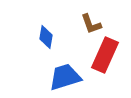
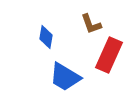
red rectangle: moved 4 px right
blue trapezoid: rotated 132 degrees counterclockwise
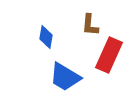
brown L-shape: moved 1 px left, 1 px down; rotated 25 degrees clockwise
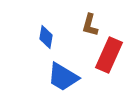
brown L-shape: rotated 10 degrees clockwise
blue trapezoid: moved 2 px left
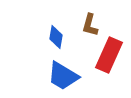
blue diamond: moved 10 px right
blue trapezoid: moved 1 px up
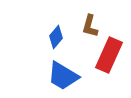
brown L-shape: moved 1 px down
blue diamond: rotated 30 degrees clockwise
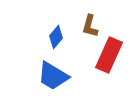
blue trapezoid: moved 10 px left
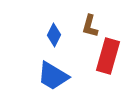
blue diamond: moved 2 px left, 2 px up; rotated 15 degrees counterclockwise
red rectangle: moved 1 px left, 1 px down; rotated 8 degrees counterclockwise
